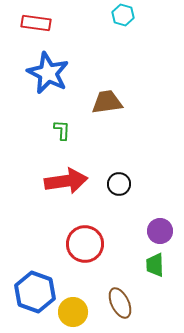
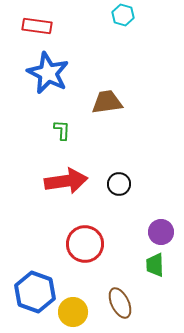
red rectangle: moved 1 px right, 3 px down
purple circle: moved 1 px right, 1 px down
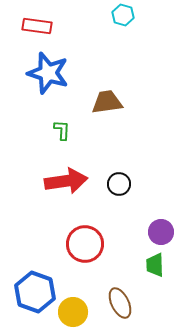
blue star: rotated 9 degrees counterclockwise
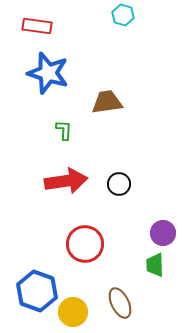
green L-shape: moved 2 px right
purple circle: moved 2 px right, 1 px down
blue hexagon: moved 2 px right, 1 px up
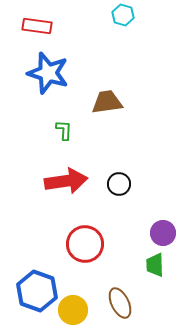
yellow circle: moved 2 px up
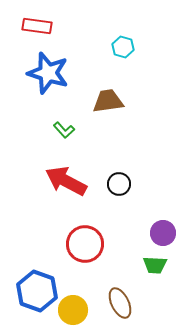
cyan hexagon: moved 32 px down
brown trapezoid: moved 1 px right, 1 px up
green L-shape: rotated 135 degrees clockwise
red arrow: rotated 144 degrees counterclockwise
green trapezoid: rotated 85 degrees counterclockwise
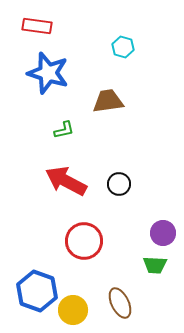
green L-shape: rotated 60 degrees counterclockwise
red circle: moved 1 px left, 3 px up
